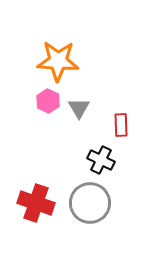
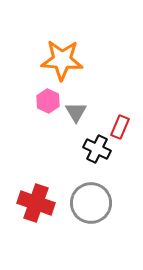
orange star: moved 4 px right, 1 px up
gray triangle: moved 3 px left, 4 px down
red rectangle: moved 1 px left, 2 px down; rotated 25 degrees clockwise
black cross: moved 4 px left, 11 px up
gray circle: moved 1 px right
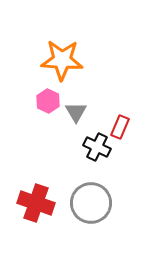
black cross: moved 2 px up
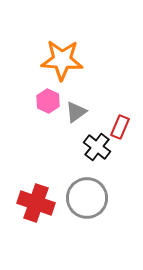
gray triangle: rotated 25 degrees clockwise
black cross: rotated 12 degrees clockwise
gray circle: moved 4 px left, 5 px up
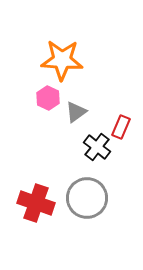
pink hexagon: moved 3 px up
red rectangle: moved 1 px right
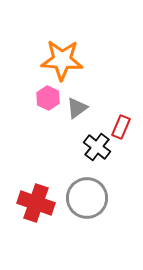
gray triangle: moved 1 px right, 4 px up
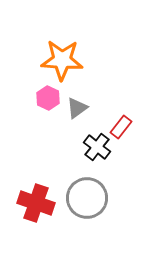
red rectangle: rotated 15 degrees clockwise
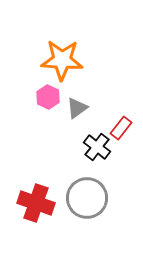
pink hexagon: moved 1 px up
red rectangle: moved 1 px down
